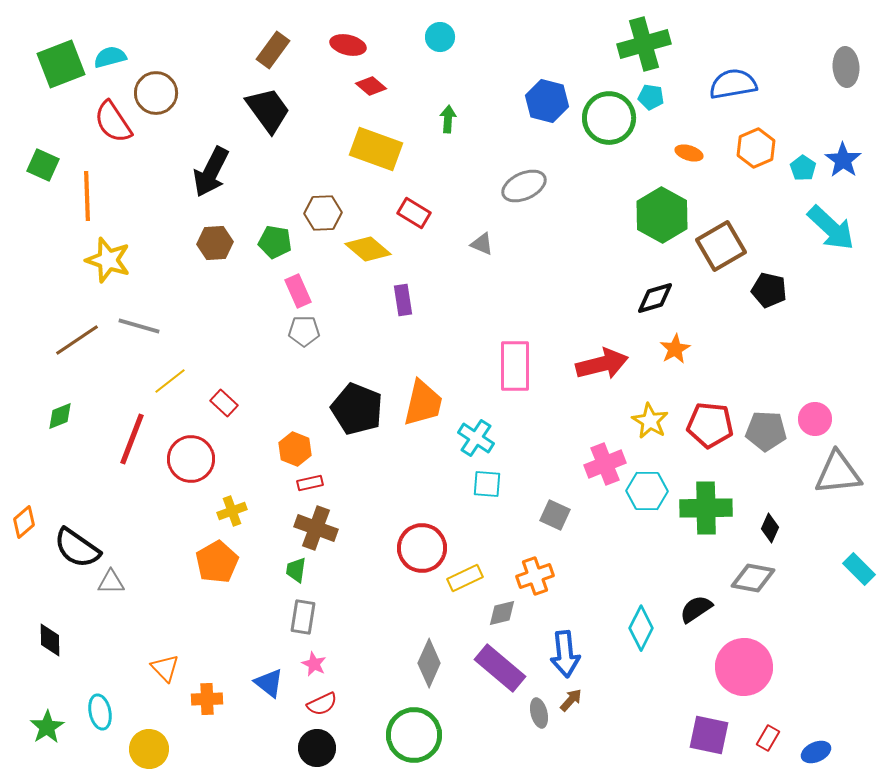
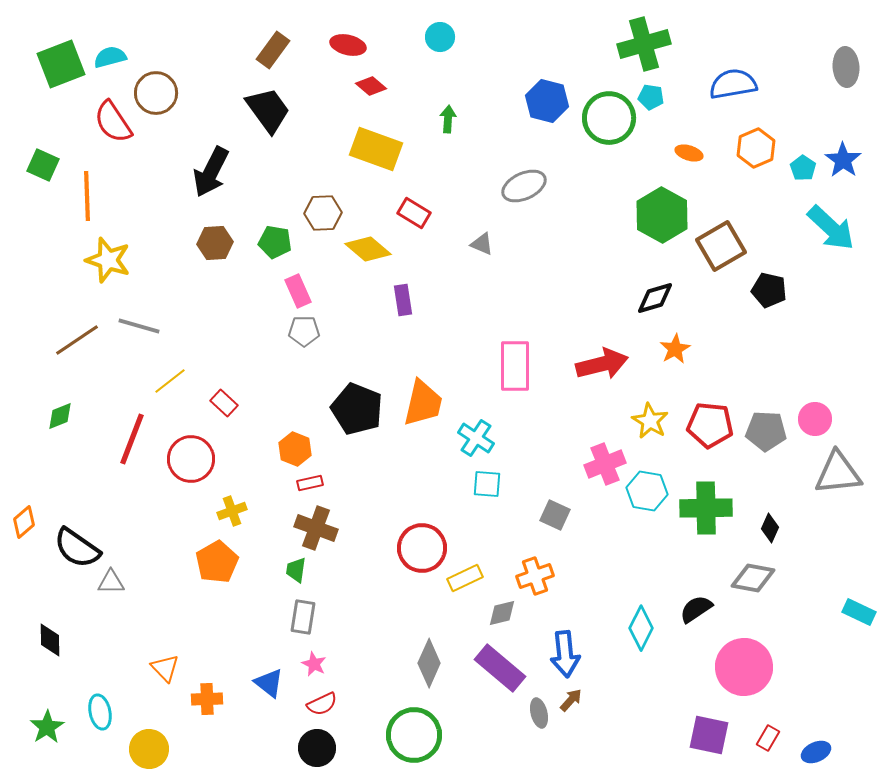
cyan hexagon at (647, 491): rotated 9 degrees clockwise
cyan rectangle at (859, 569): moved 43 px down; rotated 20 degrees counterclockwise
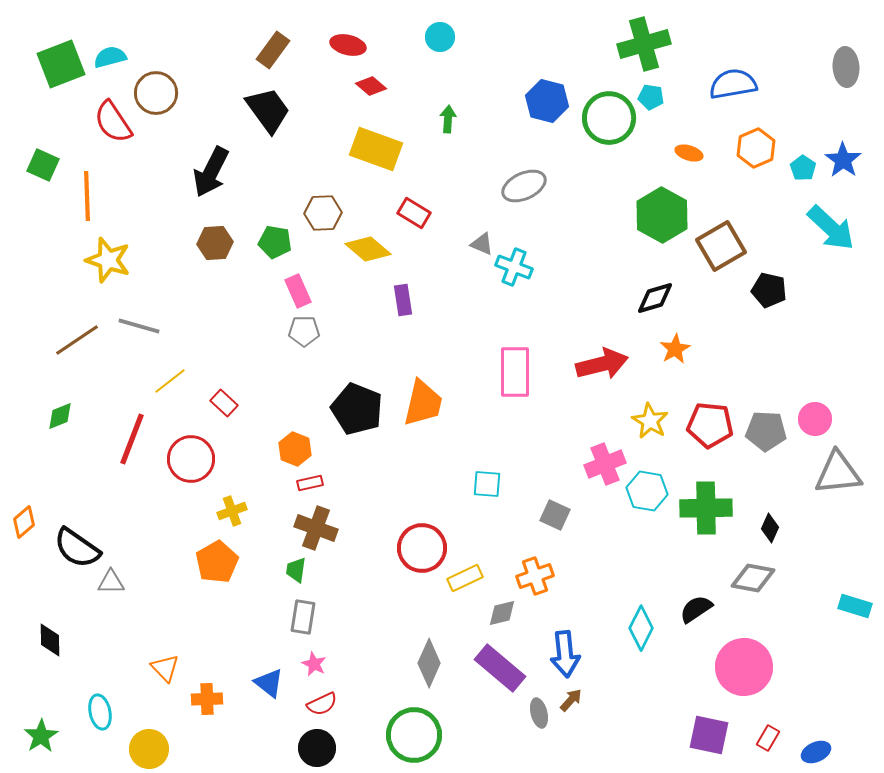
pink rectangle at (515, 366): moved 6 px down
cyan cross at (476, 438): moved 38 px right, 171 px up; rotated 12 degrees counterclockwise
cyan rectangle at (859, 612): moved 4 px left, 6 px up; rotated 8 degrees counterclockwise
green star at (47, 727): moved 6 px left, 9 px down
